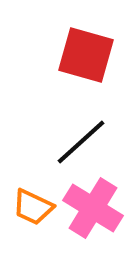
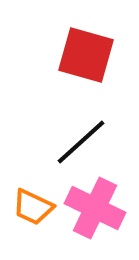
pink cross: moved 2 px right; rotated 6 degrees counterclockwise
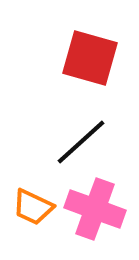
red square: moved 4 px right, 3 px down
pink cross: moved 1 px down; rotated 6 degrees counterclockwise
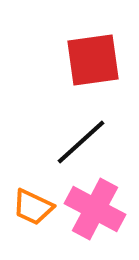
red square: moved 3 px right, 2 px down; rotated 24 degrees counterclockwise
pink cross: rotated 8 degrees clockwise
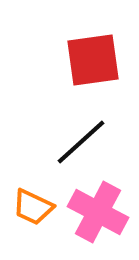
pink cross: moved 3 px right, 3 px down
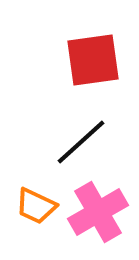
orange trapezoid: moved 3 px right, 1 px up
pink cross: rotated 32 degrees clockwise
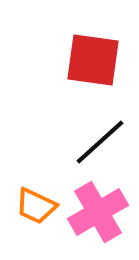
red square: rotated 16 degrees clockwise
black line: moved 19 px right
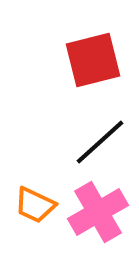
red square: rotated 22 degrees counterclockwise
orange trapezoid: moved 1 px left, 1 px up
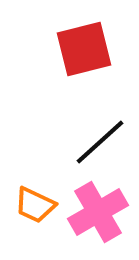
red square: moved 9 px left, 11 px up
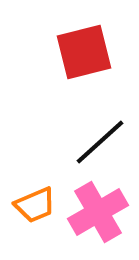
red square: moved 3 px down
orange trapezoid: rotated 48 degrees counterclockwise
